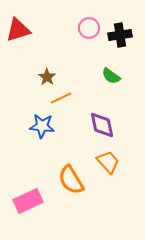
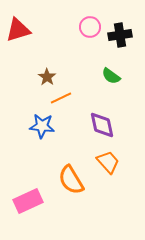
pink circle: moved 1 px right, 1 px up
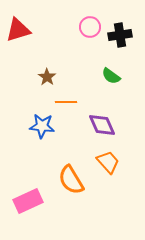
orange line: moved 5 px right, 4 px down; rotated 25 degrees clockwise
purple diamond: rotated 12 degrees counterclockwise
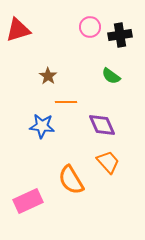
brown star: moved 1 px right, 1 px up
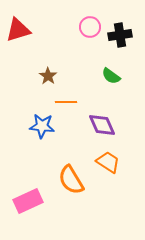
orange trapezoid: rotated 15 degrees counterclockwise
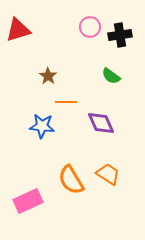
purple diamond: moved 1 px left, 2 px up
orange trapezoid: moved 12 px down
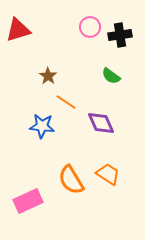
orange line: rotated 35 degrees clockwise
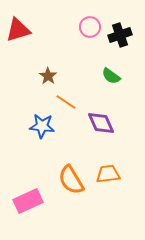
black cross: rotated 10 degrees counterclockwise
orange trapezoid: rotated 40 degrees counterclockwise
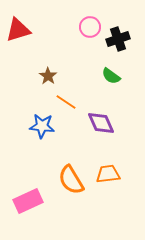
black cross: moved 2 px left, 4 px down
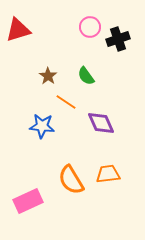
green semicircle: moved 25 px left; rotated 18 degrees clockwise
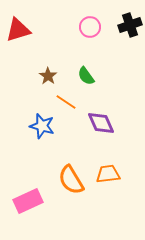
black cross: moved 12 px right, 14 px up
blue star: rotated 10 degrees clockwise
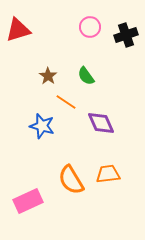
black cross: moved 4 px left, 10 px down
